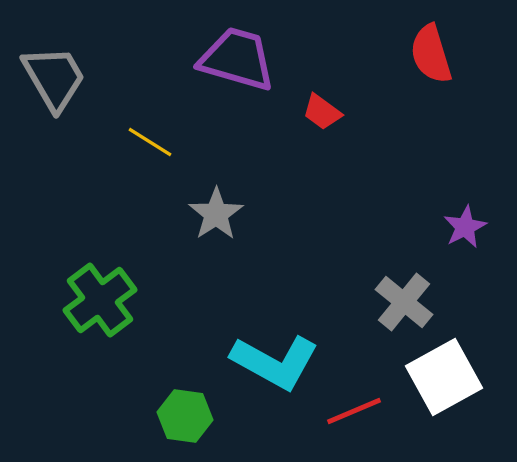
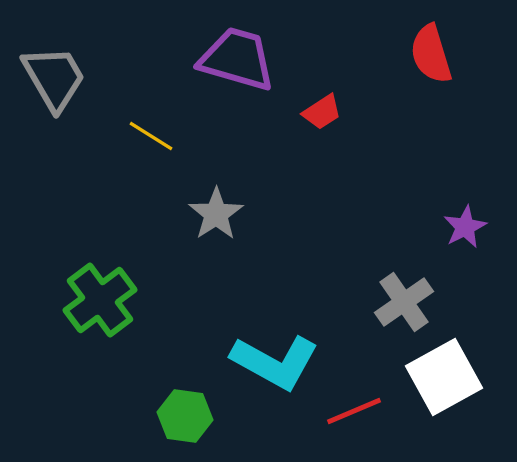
red trapezoid: rotated 69 degrees counterclockwise
yellow line: moved 1 px right, 6 px up
gray cross: rotated 16 degrees clockwise
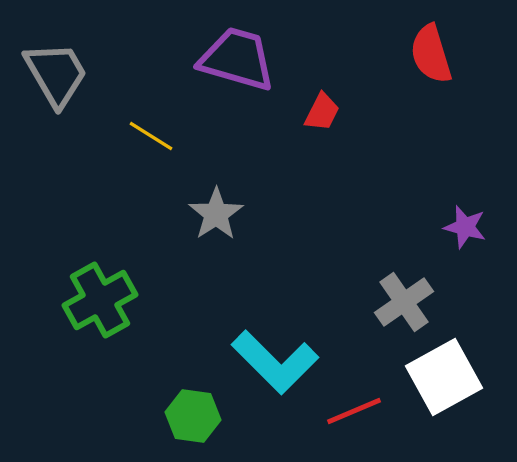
gray trapezoid: moved 2 px right, 4 px up
red trapezoid: rotated 30 degrees counterclockwise
purple star: rotated 30 degrees counterclockwise
green cross: rotated 8 degrees clockwise
cyan L-shape: rotated 16 degrees clockwise
green hexagon: moved 8 px right
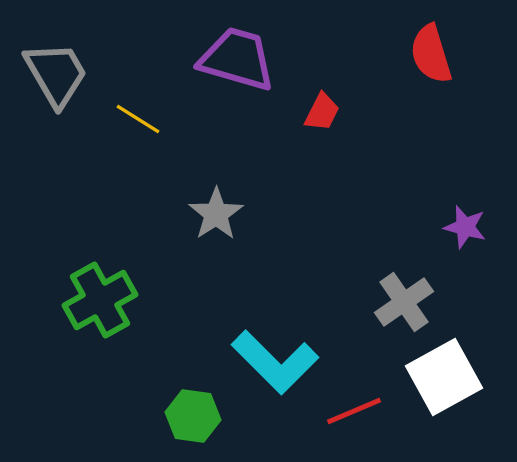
yellow line: moved 13 px left, 17 px up
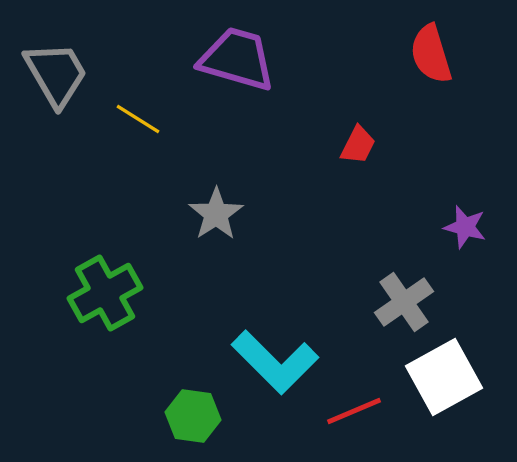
red trapezoid: moved 36 px right, 33 px down
green cross: moved 5 px right, 7 px up
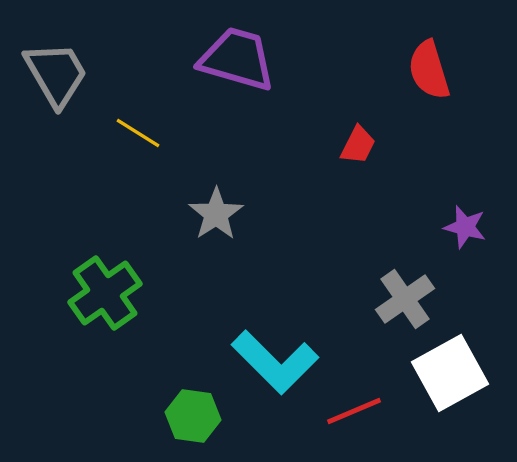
red semicircle: moved 2 px left, 16 px down
yellow line: moved 14 px down
green cross: rotated 6 degrees counterclockwise
gray cross: moved 1 px right, 3 px up
white square: moved 6 px right, 4 px up
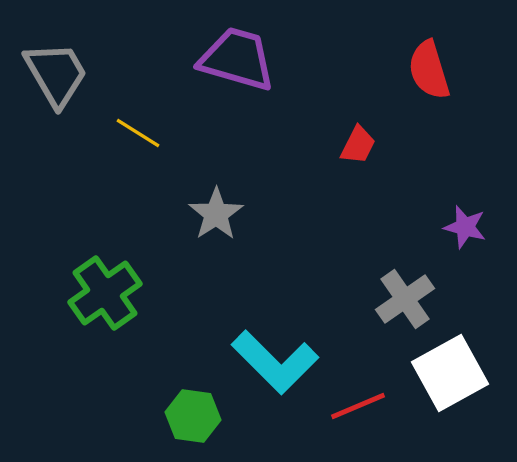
red line: moved 4 px right, 5 px up
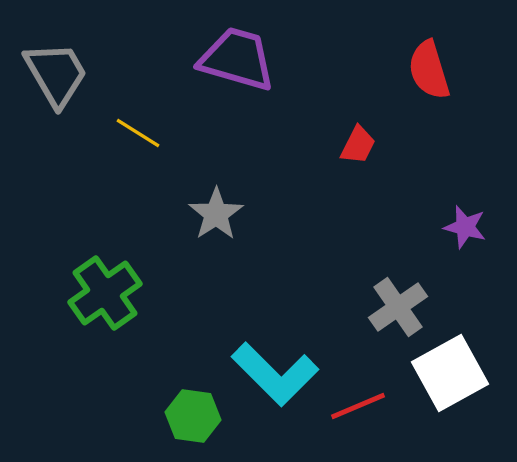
gray cross: moved 7 px left, 8 px down
cyan L-shape: moved 12 px down
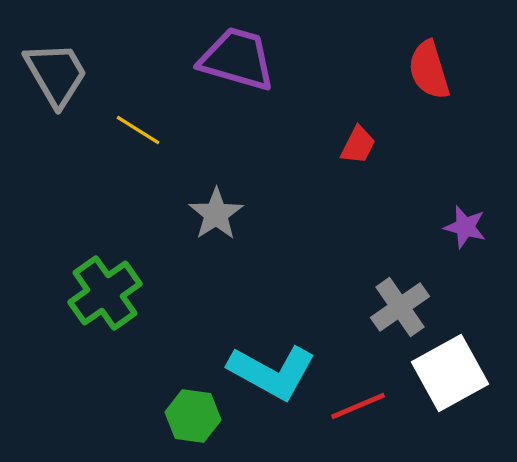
yellow line: moved 3 px up
gray cross: moved 2 px right
cyan L-shape: moved 3 px left, 2 px up; rotated 16 degrees counterclockwise
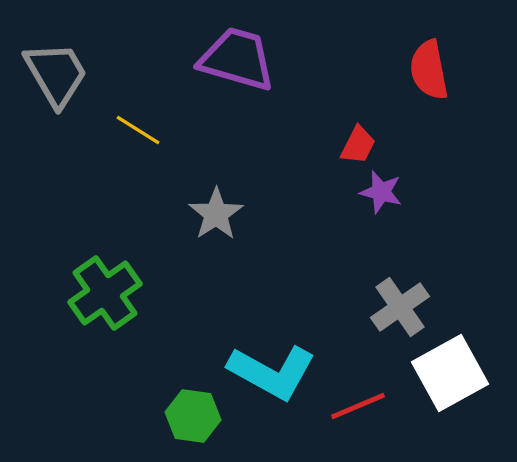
red semicircle: rotated 6 degrees clockwise
purple star: moved 84 px left, 35 px up
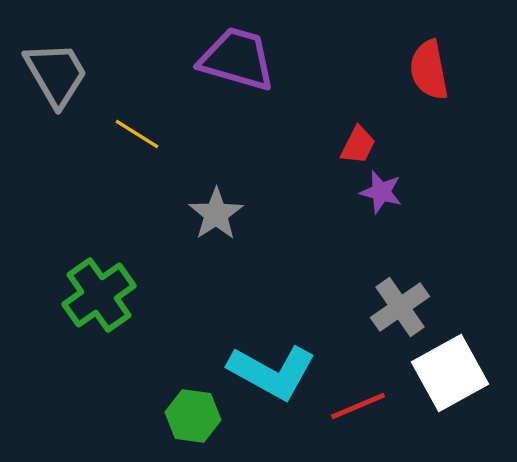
yellow line: moved 1 px left, 4 px down
green cross: moved 6 px left, 2 px down
